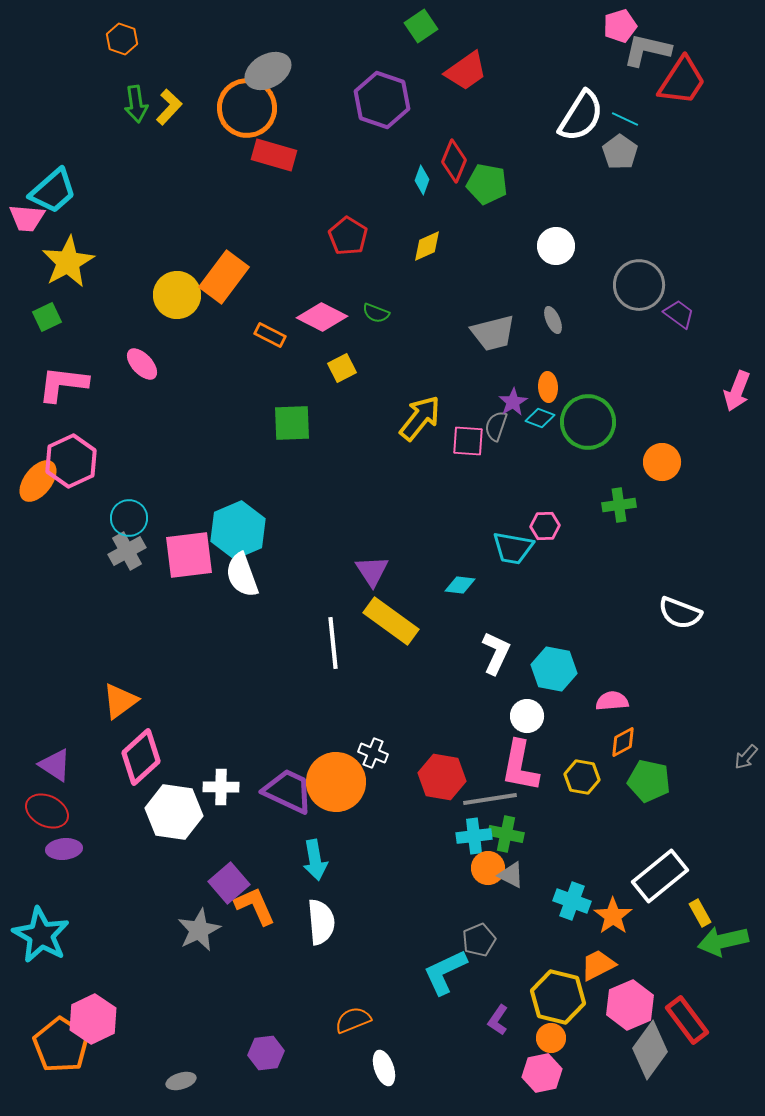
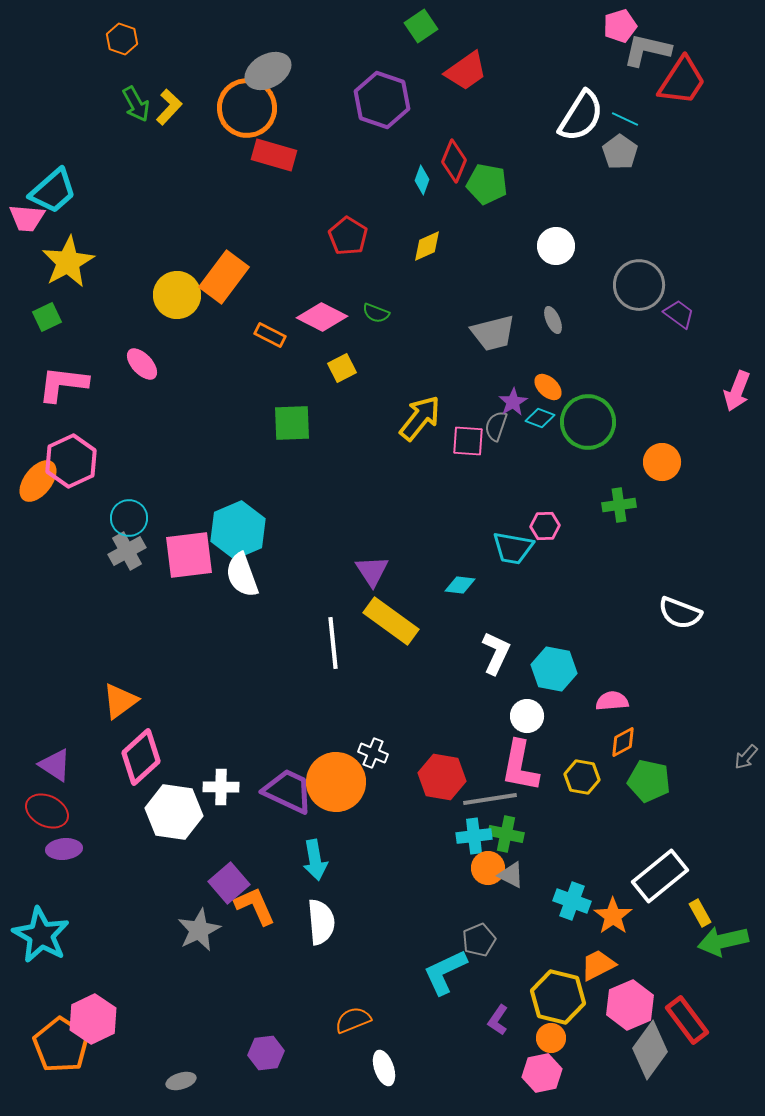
green arrow at (136, 104): rotated 21 degrees counterclockwise
orange ellipse at (548, 387): rotated 44 degrees counterclockwise
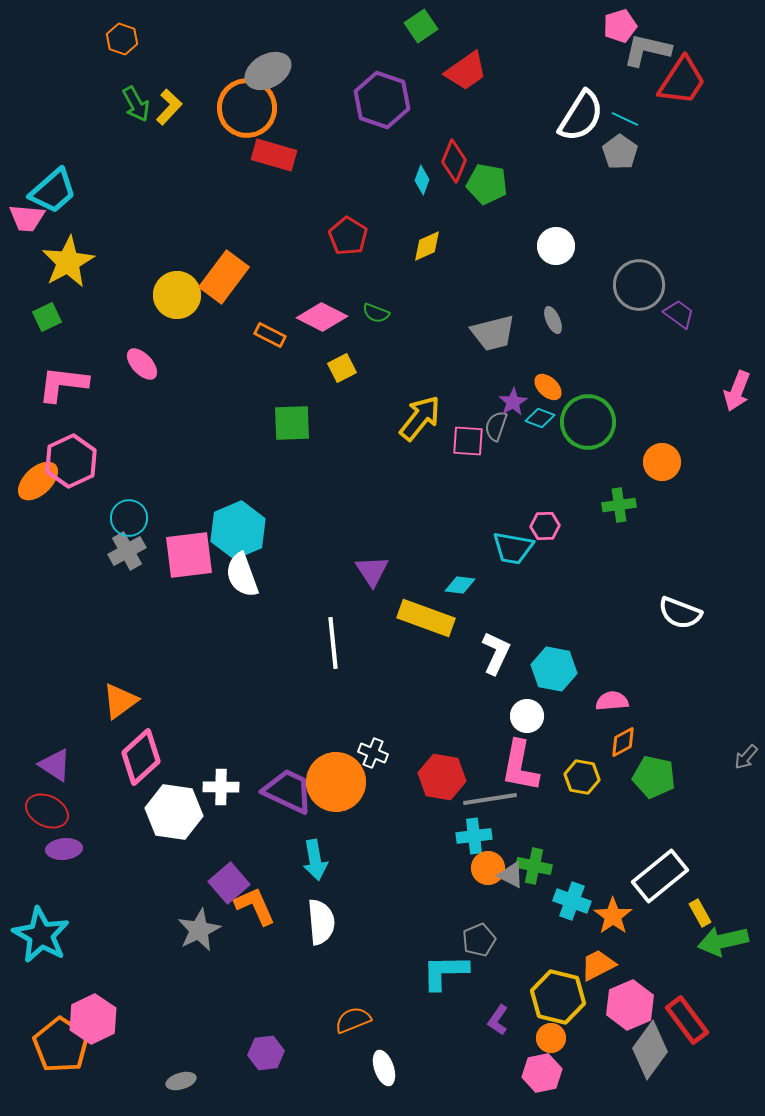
orange ellipse at (38, 481): rotated 9 degrees clockwise
yellow rectangle at (391, 621): moved 35 px right, 3 px up; rotated 16 degrees counterclockwise
green pentagon at (649, 781): moved 5 px right, 4 px up
green cross at (506, 834): moved 28 px right, 32 px down
cyan L-shape at (445, 972): rotated 24 degrees clockwise
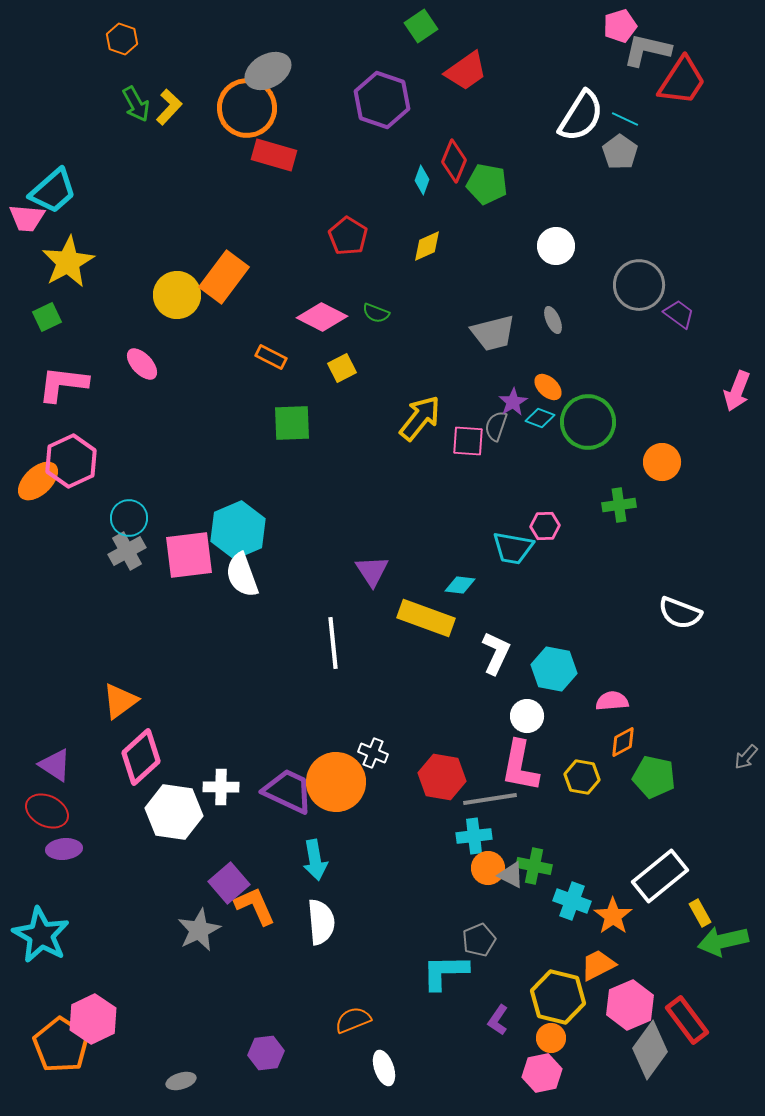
orange rectangle at (270, 335): moved 1 px right, 22 px down
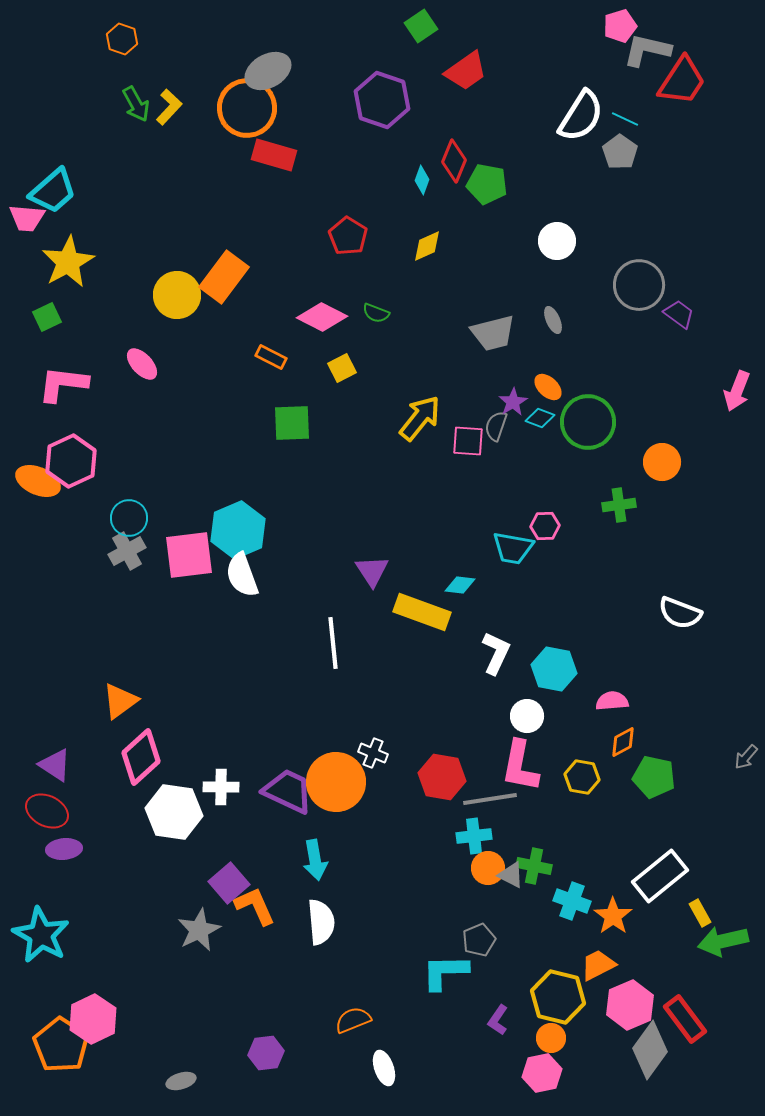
white circle at (556, 246): moved 1 px right, 5 px up
orange ellipse at (38, 481): rotated 66 degrees clockwise
yellow rectangle at (426, 618): moved 4 px left, 6 px up
red rectangle at (687, 1020): moved 2 px left, 1 px up
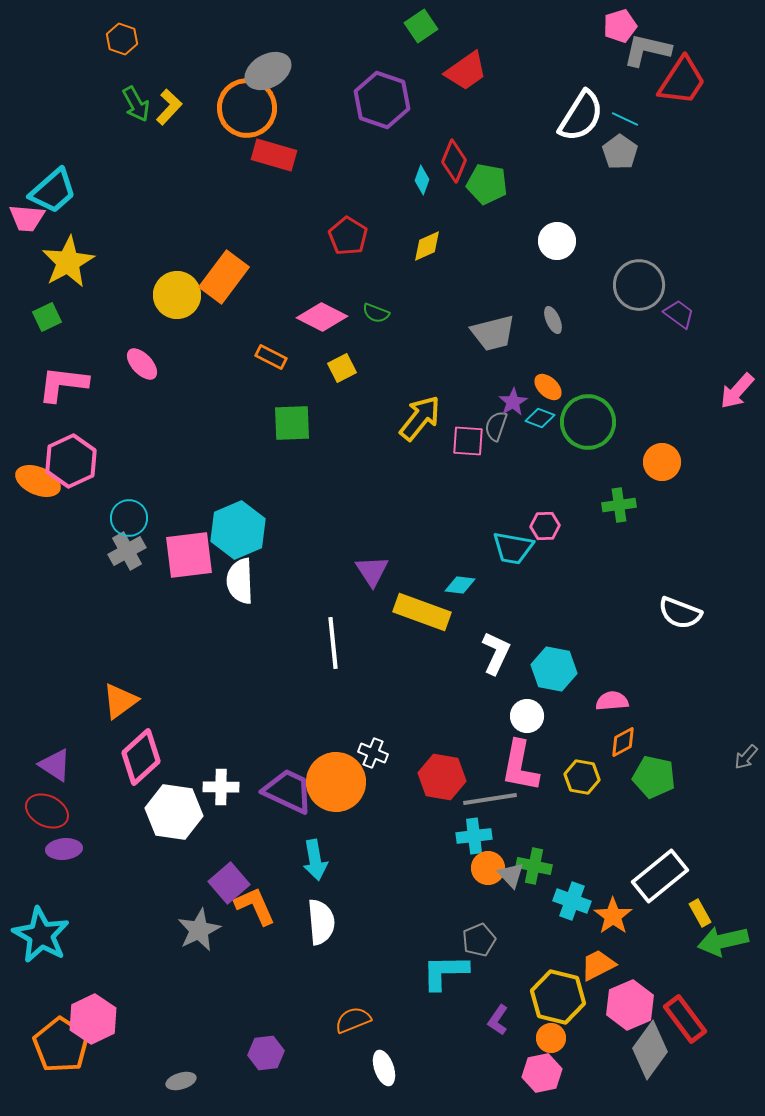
pink arrow at (737, 391): rotated 21 degrees clockwise
white semicircle at (242, 575): moved 2 px left, 6 px down; rotated 18 degrees clockwise
gray triangle at (511, 875): rotated 20 degrees clockwise
